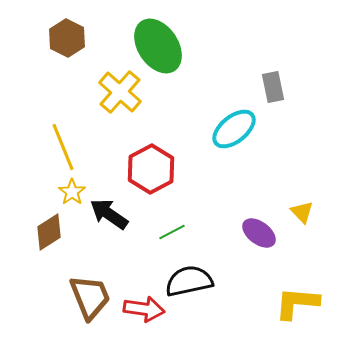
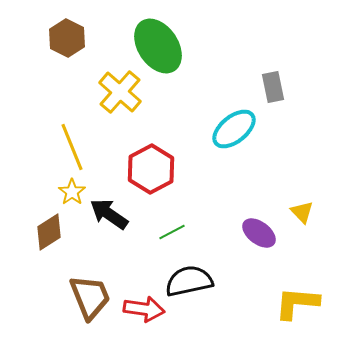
yellow line: moved 9 px right
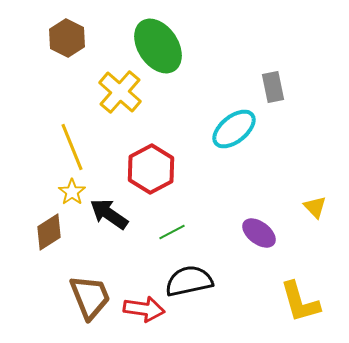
yellow triangle: moved 13 px right, 5 px up
yellow L-shape: moved 3 px right, 1 px up; rotated 111 degrees counterclockwise
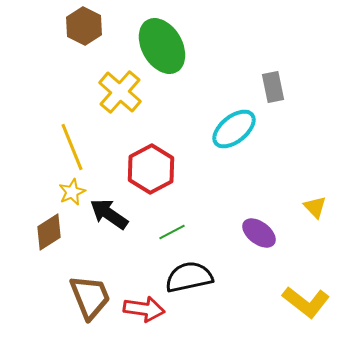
brown hexagon: moved 17 px right, 12 px up
green ellipse: moved 4 px right; rotated 4 degrees clockwise
yellow star: rotated 12 degrees clockwise
black semicircle: moved 4 px up
yellow L-shape: moved 6 px right; rotated 36 degrees counterclockwise
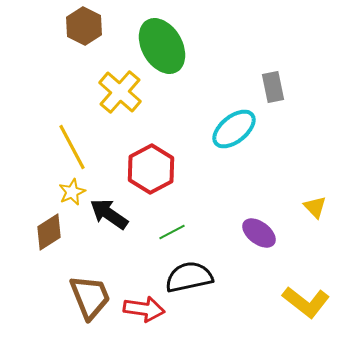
yellow line: rotated 6 degrees counterclockwise
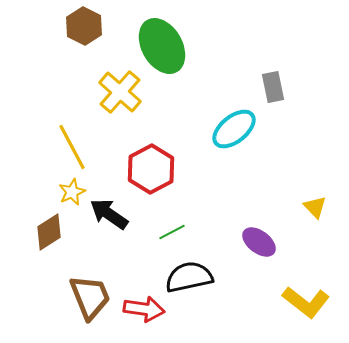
purple ellipse: moved 9 px down
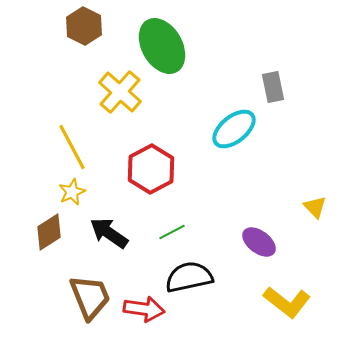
black arrow: moved 19 px down
yellow L-shape: moved 19 px left
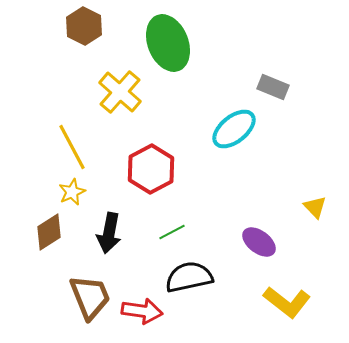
green ellipse: moved 6 px right, 3 px up; rotated 8 degrees clockwise
gray rectangle: rotated 56 degrees counterclockwise
black arrow: rotated 114 degrees counterclockwise
red arrow: moved 2 px left, 2 px down
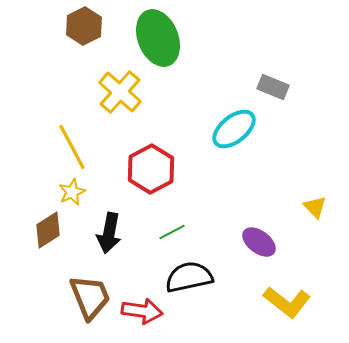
brown hexagon: rotated 6 degrees clockwise
green ellipse: moved 10 px left, 5 px up
brown diamond: moved 1 px left, 2 px up
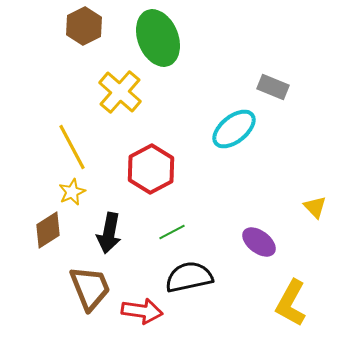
brown trapezoid: moved 9 px up
yellow L-shape: moved 4 px right, 1 px down; rotated 81 degrees clockwise
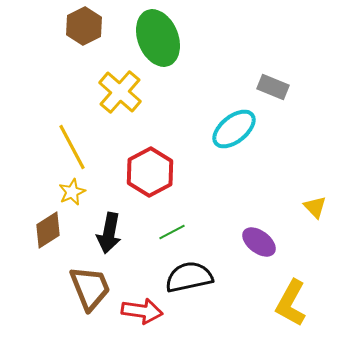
red hexagon: moved 1 px left, 3 px down
